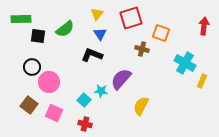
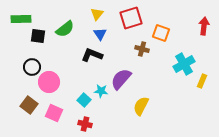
cyan cross: moved 1 px left, 1 px down; rotated 30 degrees clockwise
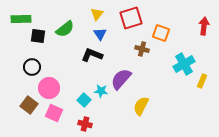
pink circle: moved 6 px down
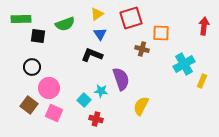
yellow triangle: rotated 16 degrees clockwise
green semicircle: moved 5 px up; rotated 18 degrees clockwise
orange square: rotated 18 degrees counterclockwise
purple semicircle: rotated 120 degrees clockwise
red cross: moved 11 px right, 5 px up
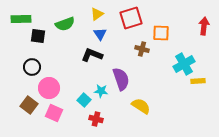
yellow rectangle: moved 4 px left; rotated 64 degrees clockwise
yellow semicircle: rotated 96 degrees clockwise
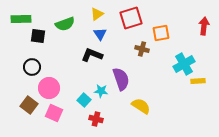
orange square: rotated 12 degrees counterclockwise
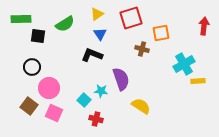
green semicircle: rotated 12 degrees counterclockwise
brown square: moved 1 px down
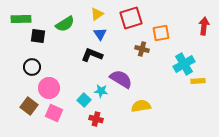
purple semicircle: rotated 40 degrees counterclockwise
yellow semicircle: rotated 42 degrees counterclockwise
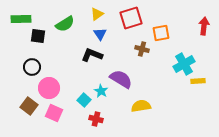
cyan star: rotated 24 degrees clockwise
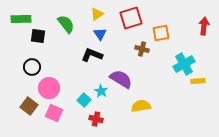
green semicircle: moved 1 px right; rotated 96 degrees counterclockwise
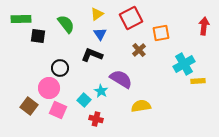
red square: rotated 10 degrees counterclockwise
brown cross: moved 3 px left, 1 px down; rotated 32 degrees clockwise
black circle: moved 28 px right, 1 px down
pink square: moved 4 px right, 3 px up
